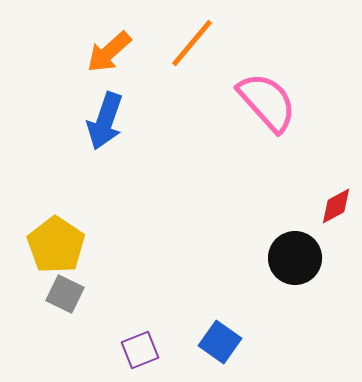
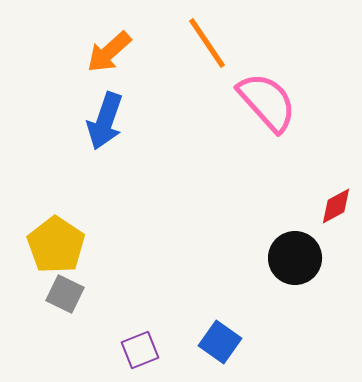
orange line: moved 15 px right; rotated 74 degrees counterclockwise
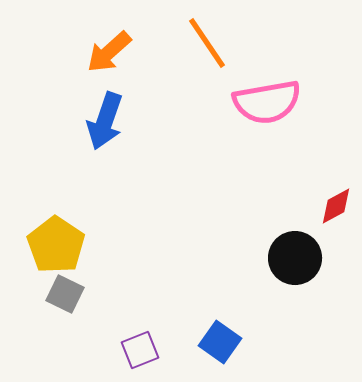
pink semicircle: rotated 122 degrees clockwise
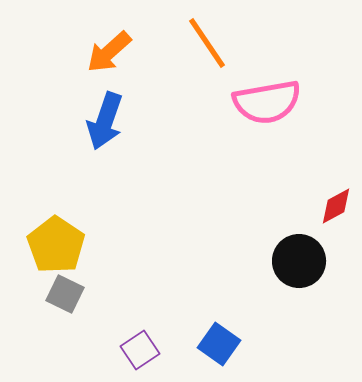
black circle: moved 4 px right, 3 px down
blue square: moved 1 px left, 2 px down
purple square: rotated 12 degrees counterclockwise
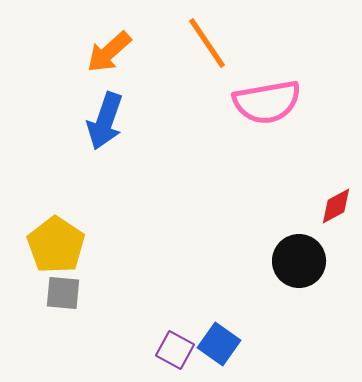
gray square: moved 2 px left, 1 px up; rotated 21 degrees counterclockwise
purple square: moved 35 px right; rotated 27 degrees counterclockwise
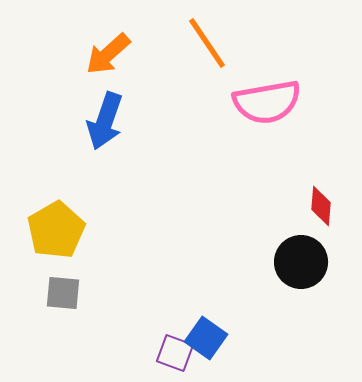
orange arrow: moved 1 px left, 2 px down
red diamond: moved 15 px left; rotated 57 degrees counterclockwise
yellow pentagon: moved 15 px up; rotated 8 degrees clockwise
black circle: moved 2 px right, 1 px down
blue square: moved 13 px left, 6 px up
purple square: moved 3 px down; rotated 9 degrees counterclockwise
